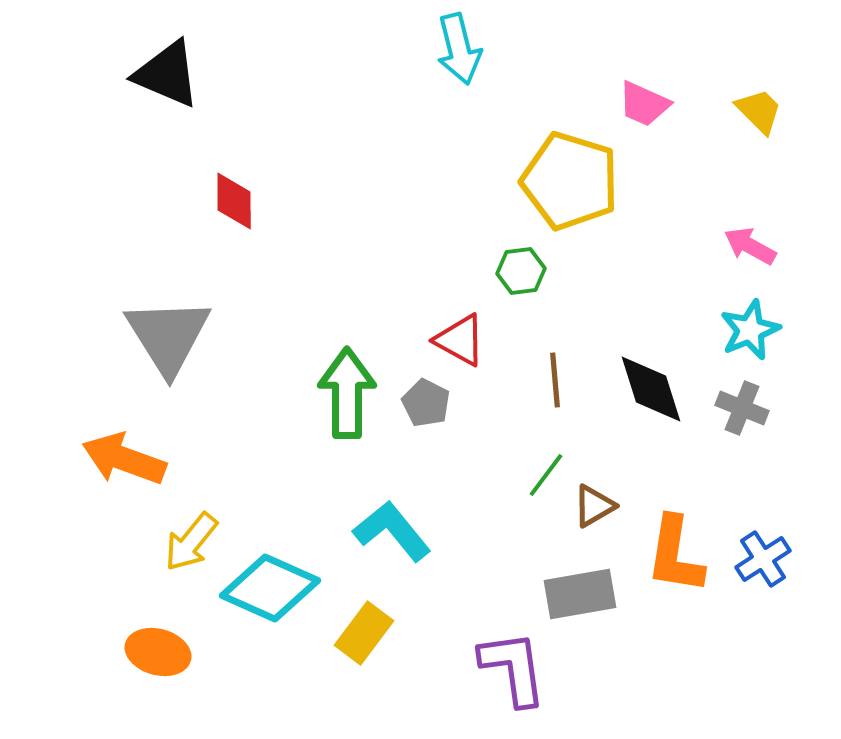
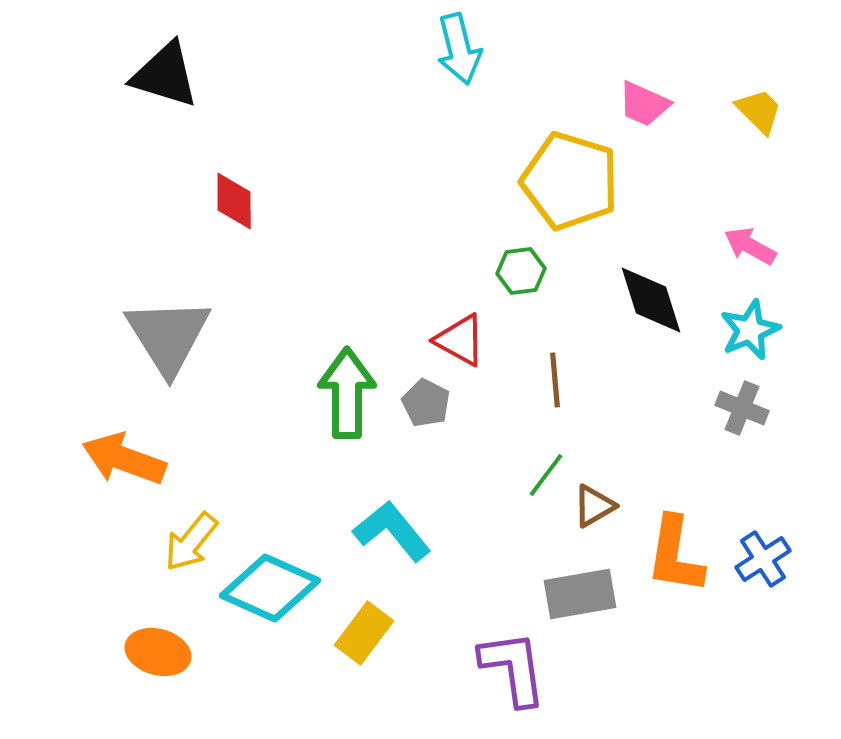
black triangle: moved 2 px left, 1 px down; rotated 6 degrees counterclockwise
black diamond: moved 89 px up
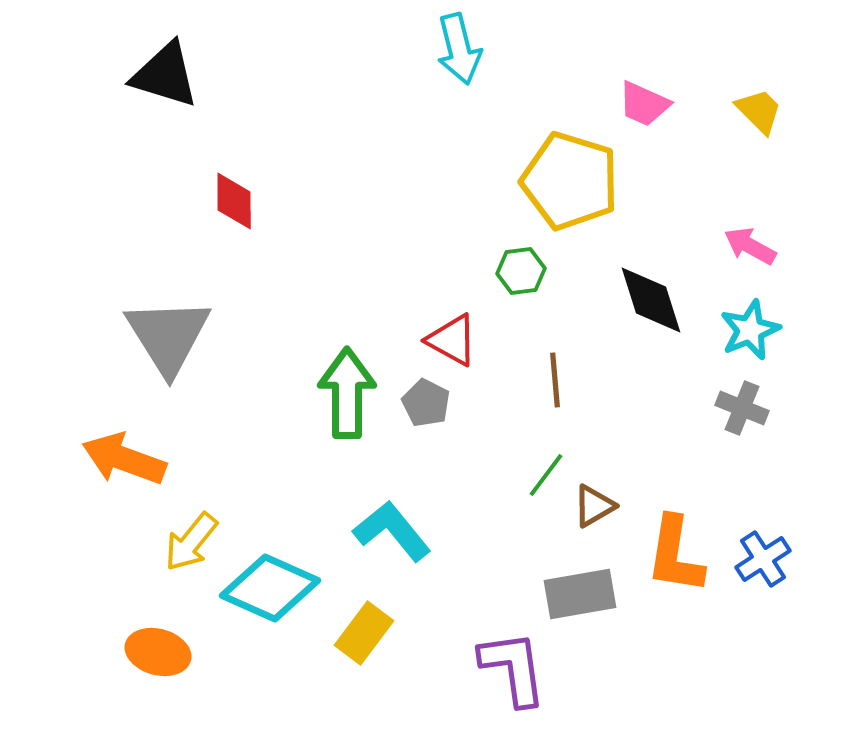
red triangle: moved 8 px left
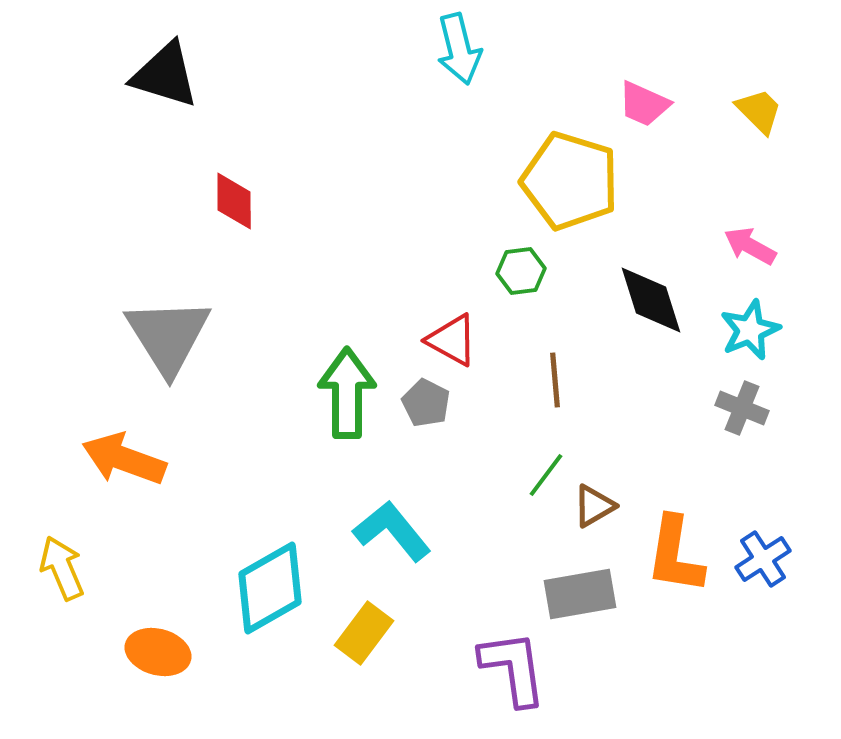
yellow arrow: moved 129 px left, 26 px down; rotated 118 degrees clockwise
cyan diamond: rotated 54 degrees counterclockwise
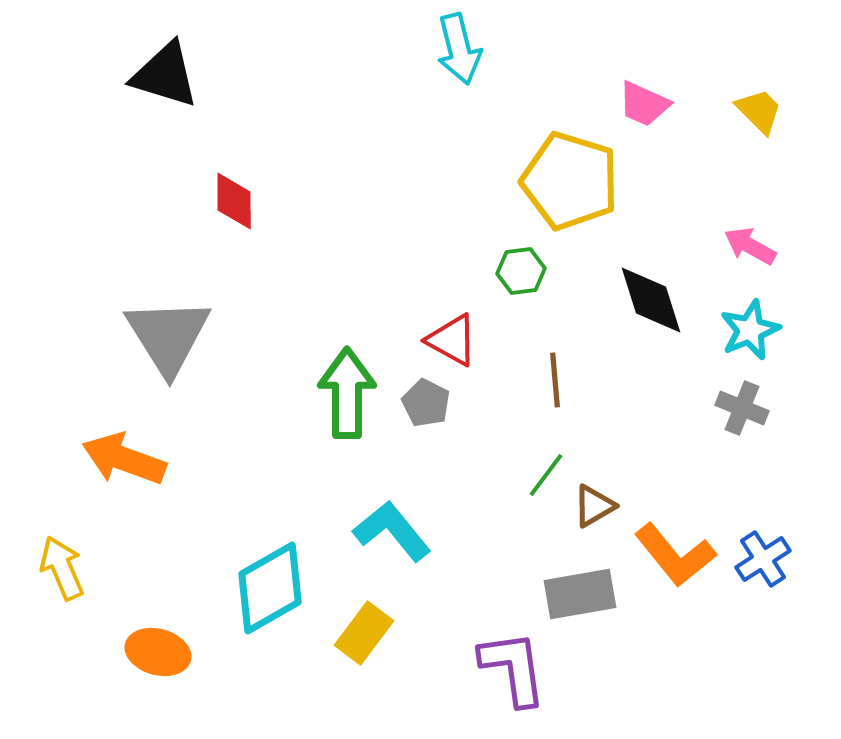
orange L-shape: rotated 48 degrees counterclockwise
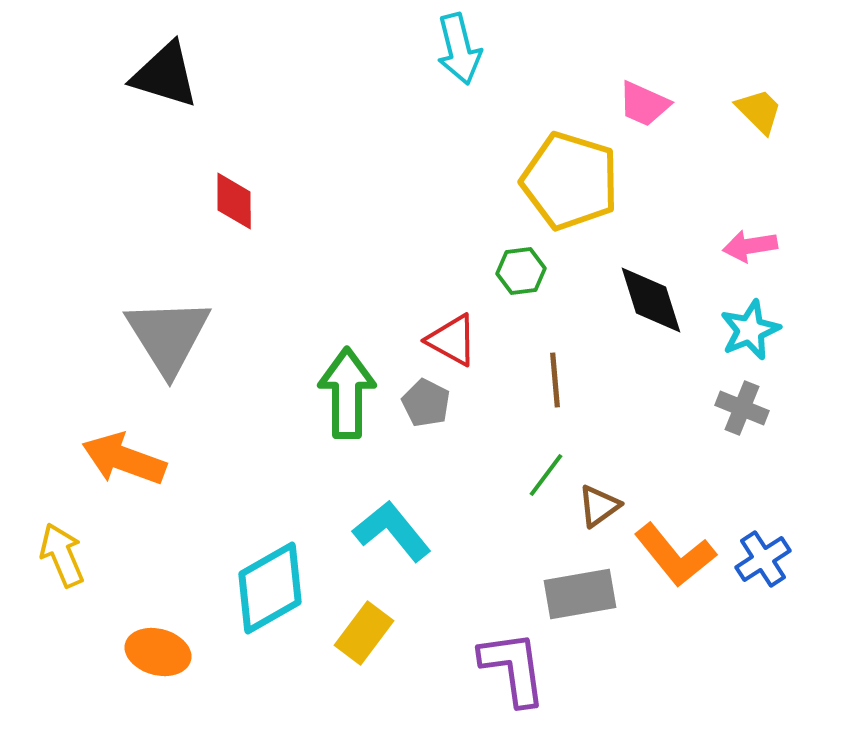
pink arrow: rotated 38 degrees counterclockwise
brown triangle: moved 5 px right; rotated 6 degrees counterclockwise
yellow arrow: moved 13 px up
